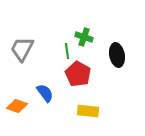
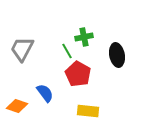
green cross: rotated 30 degrees counterclockwise
green line: rotated 21 degrees counterclockwise
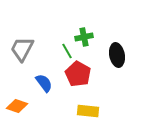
blue semicircle: moved 1 px left, 10 px up
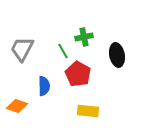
green line: moved 4 px left
blue semicircle: moved 3 px down; rotated 36 degrees clockwise
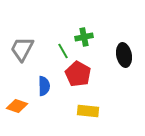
black ellipse: moved 7 px right
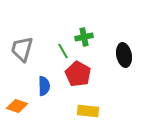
gray trapezoid: rotated 12 degrees counterclockwise
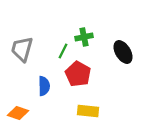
green line: rotated 56 degrees clockwise
black ellipse: moved 1 px left, 3 px up; rotated 20 degrees counterclockwise
orange diamond: moved 1 px right, 7 px down
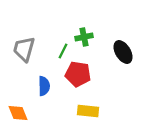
gray trapezoid: moved 2 px right
red pentagon: rotated 20 degrees counterclockwise
orange diamond: rotated 50 degrees clockwise
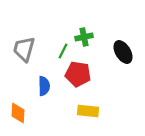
orange diamond: rotated 25 degrees clockwise
